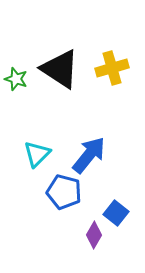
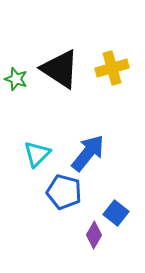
blue arrow: moved 1 px left, 2 px up
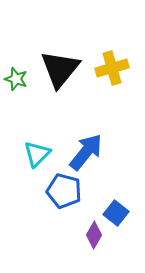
black triangle: rotated 36 degrees clockwise
blue arrow: moved 2 px left, 1 px up
blue pentagon: moved 1 px up
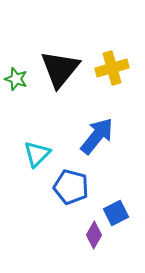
blue arrow: moved 11 px right, 16 px up
blue pentagon: moved 7 px right, 4 px up
blue square: rotated 25 degrees clockwise
